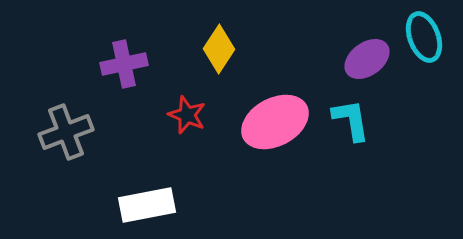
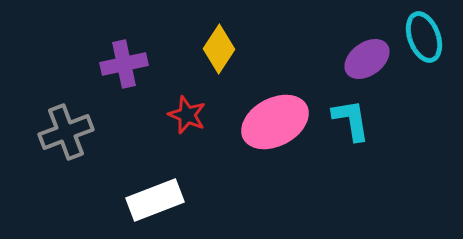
white rectangle: moved 8 px right, 5 px up; rotated 10 degrees counterclockwise
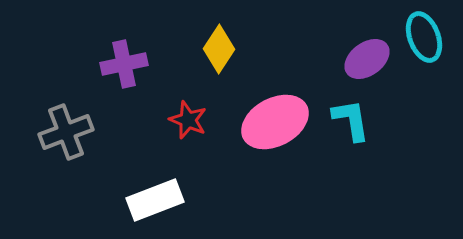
red star: moved 1 px right, 5 px down
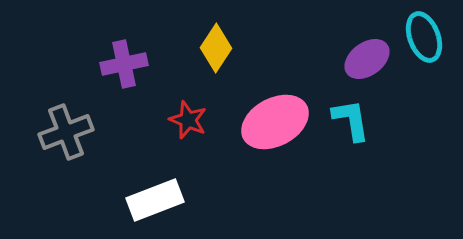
yellow diamond: moved 3 px left, 1 px up
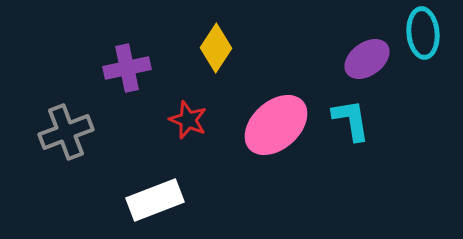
cyan ellipse: moved 1 px left, 4 px up; rotated 15 degrees clockwise
purple cross: moved 3 px right, 4 px down
pink ellipse: moved 1 px right, 3 px down; rotated 14 degrees counterclockwise
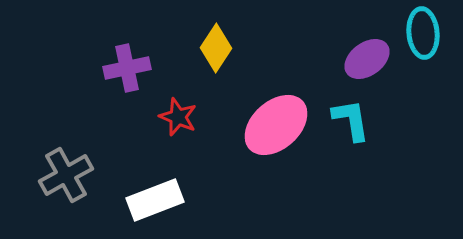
red star: moved 10 px left, 3 px up
gray cross: moved 43 px down; rotated 8 degrees counterclockwise
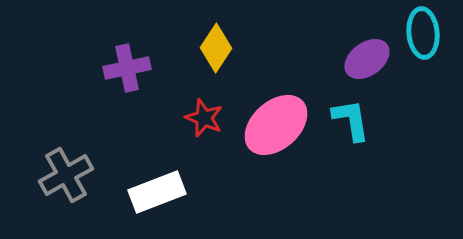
red star: moved 26 px right, 1 px down
white rectangle: moved 2 px right, 8 px up
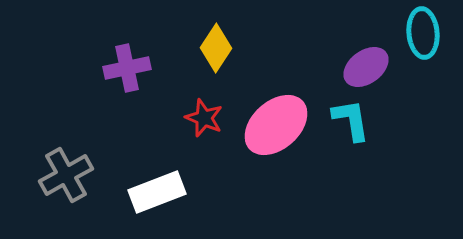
purple ellipse: moved 1 px left, 8 px down
